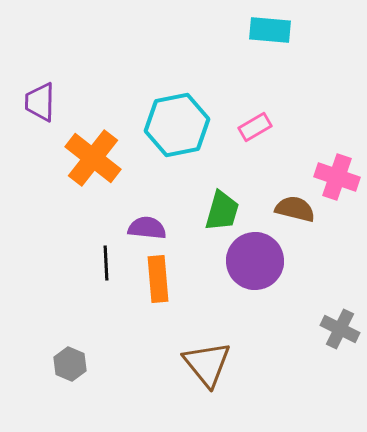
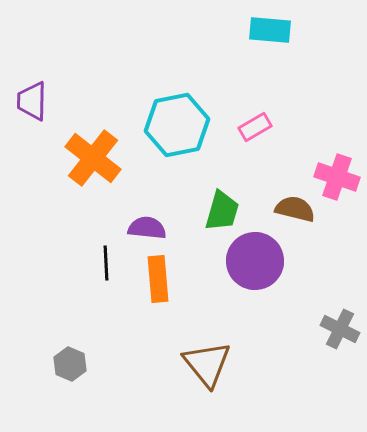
purple trapezoid: moved 8 px left, 1 px up
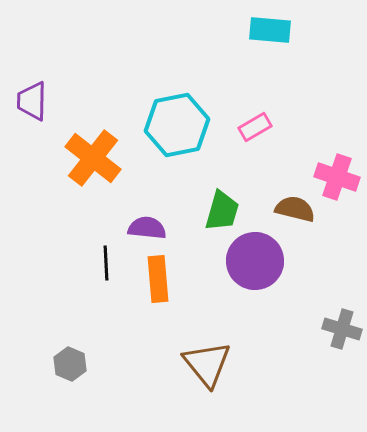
gray cross: moved 2 px right; rotated 9 degrees counterclockwise
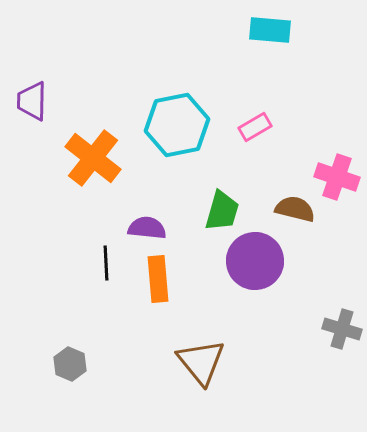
brown triangle: moved 6 px left, 2 px up
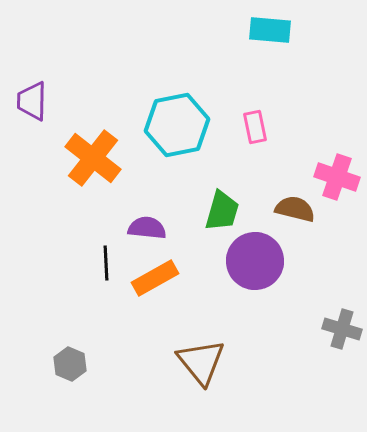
pink rectangle: rotated 72 degrees counterclockwise
orange rectangle: moved 3 px left, 1 px up; rotated 66 degrees clockwise
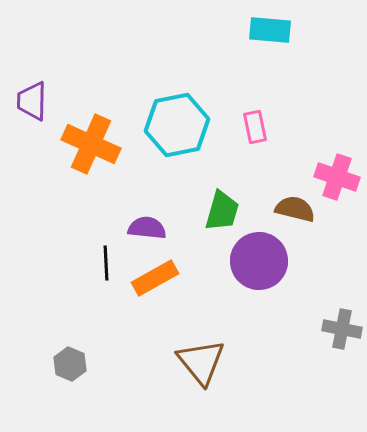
orange cross: moved 2 px left, 14 px up; rotated 14 degrees counterclockwise
purple circle: moved 4 px right
gray cross: rotated 6 degrees counterclockwise
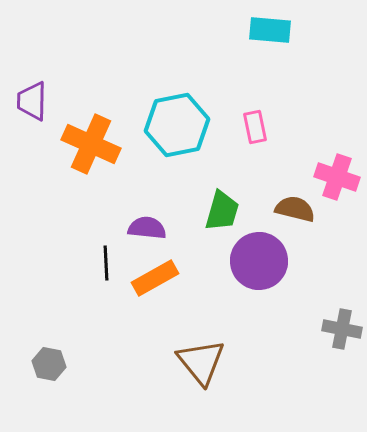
gray hexagon: moved 21 px left; rotated 12 degrees counterclockwise
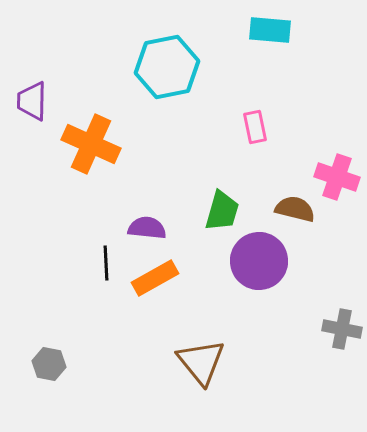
cyan hexagon: moved 10 px left, 58 px up
